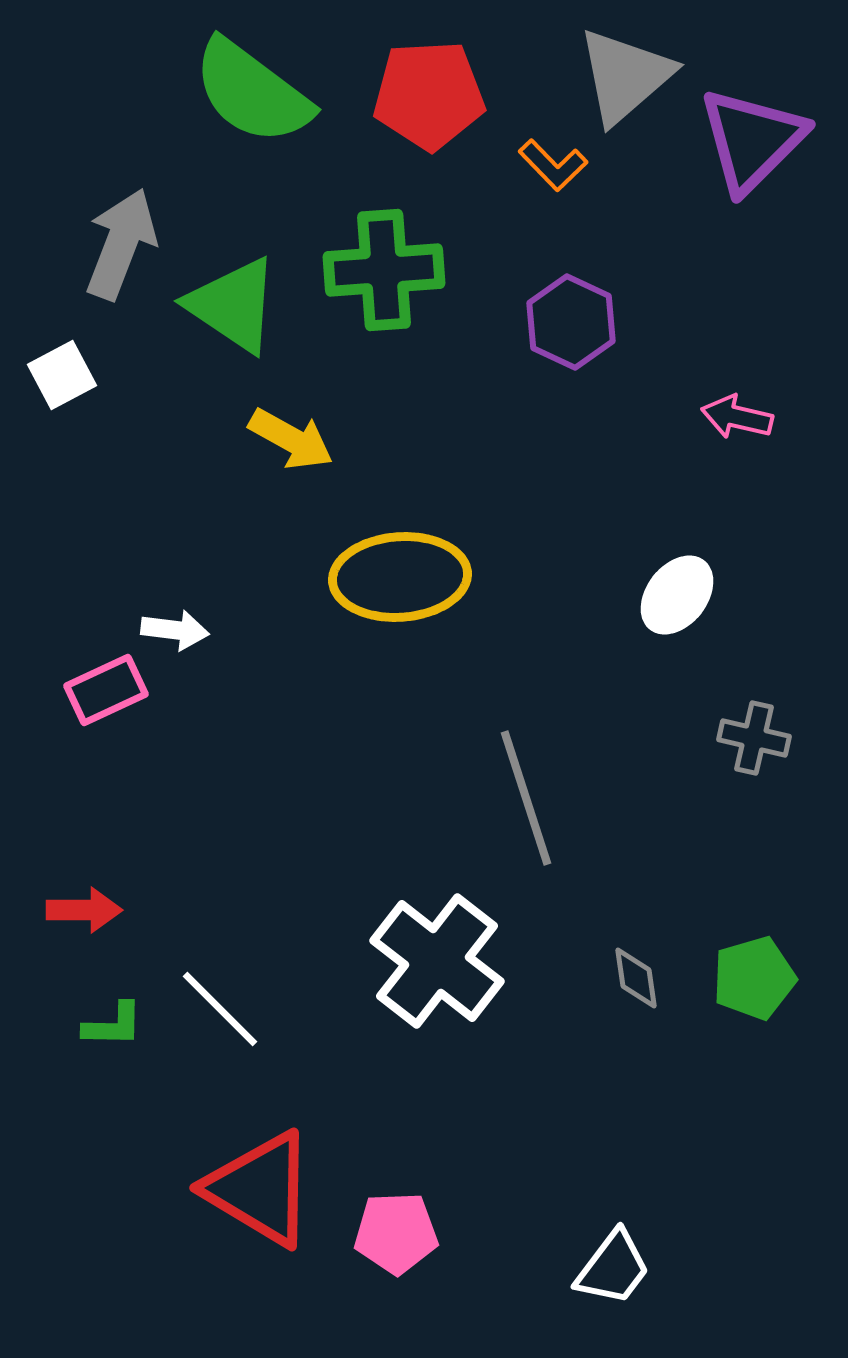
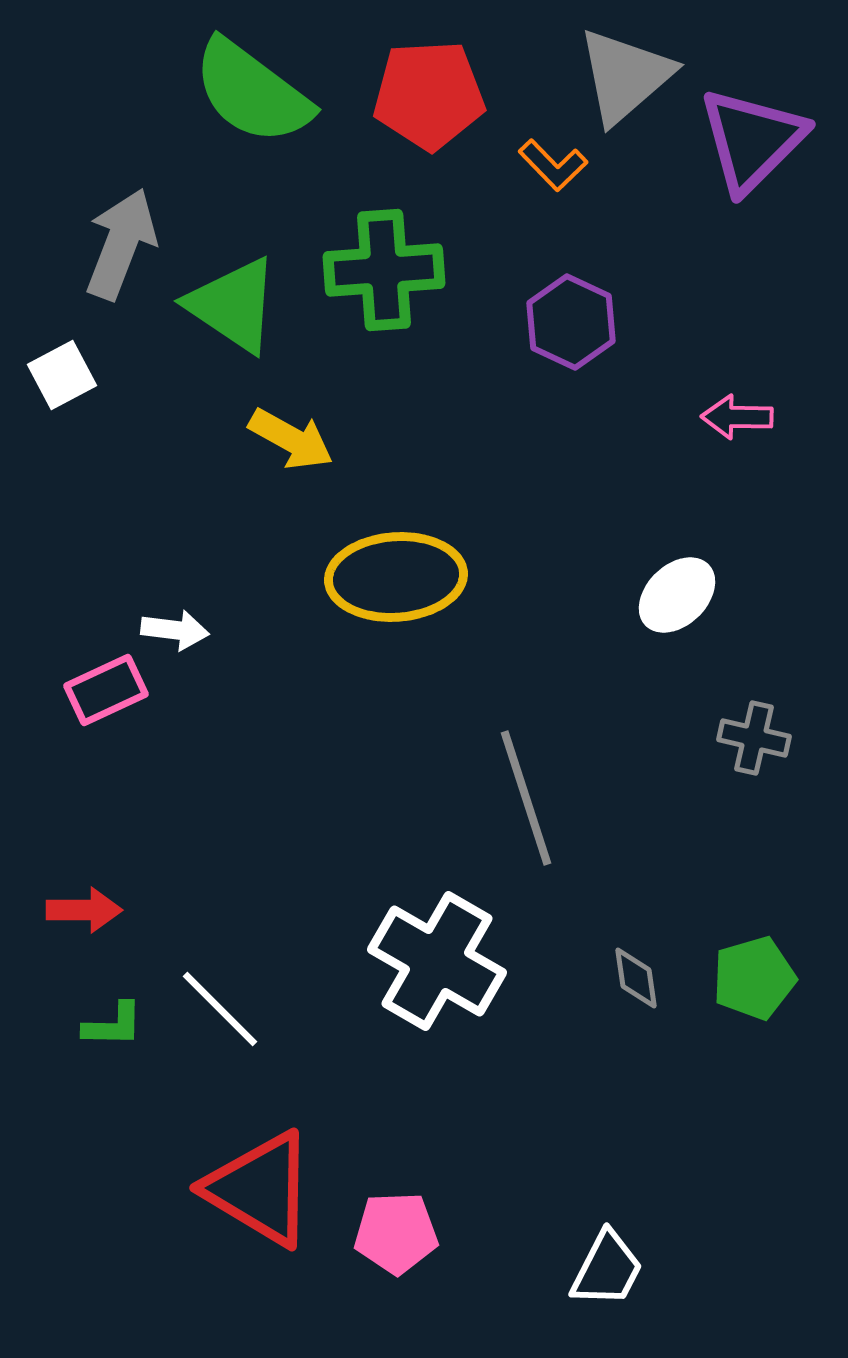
pink arrow: rotated 12 degrees counterclockwise
yellow ellipse: moved 4 px left
white ellipse: rotated 8 degrees clockwise
white cross: rotated 8 degrees counterclockwise
white trapezoid: moved 6 px left, 1 px down; rotated 10 degrees counterclockwise
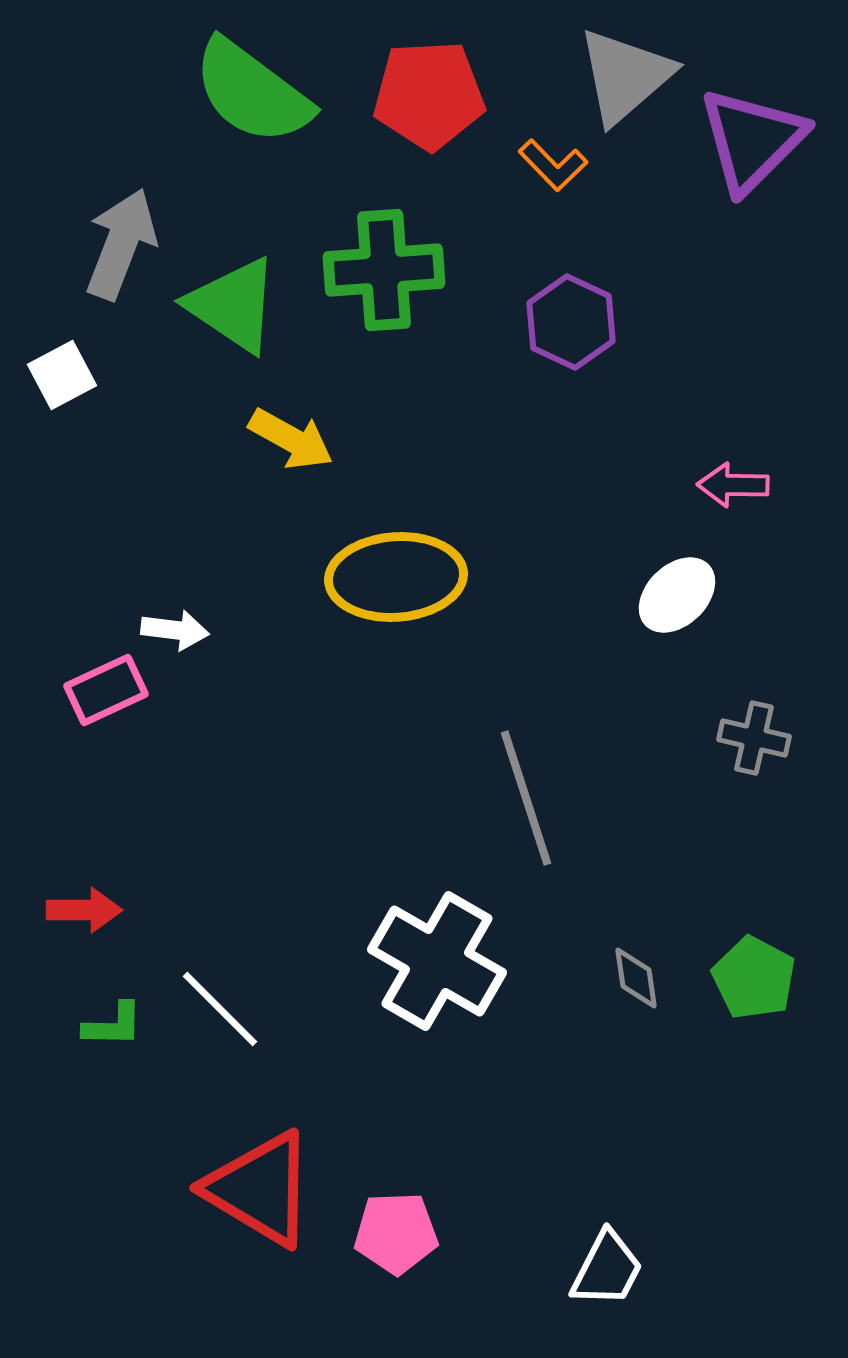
pink arrow: moved 4 px left, 68 px down
green pentagon: rotated 28 degrees counterclockwise
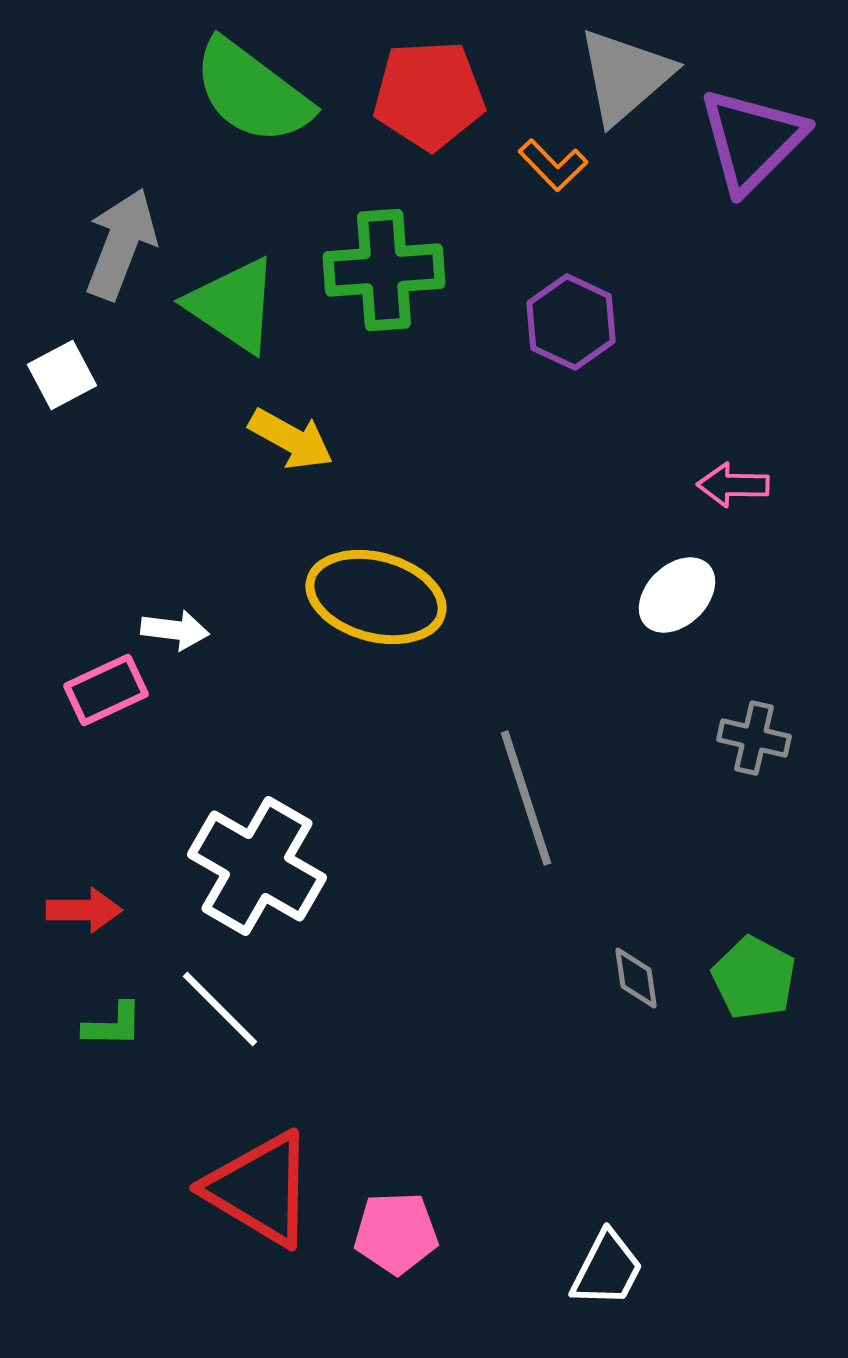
yellow ellipse: moved 20 px left, 20 px down; rotated 19 degrees clockwise
white cross: moved 180 px left, 95 px up
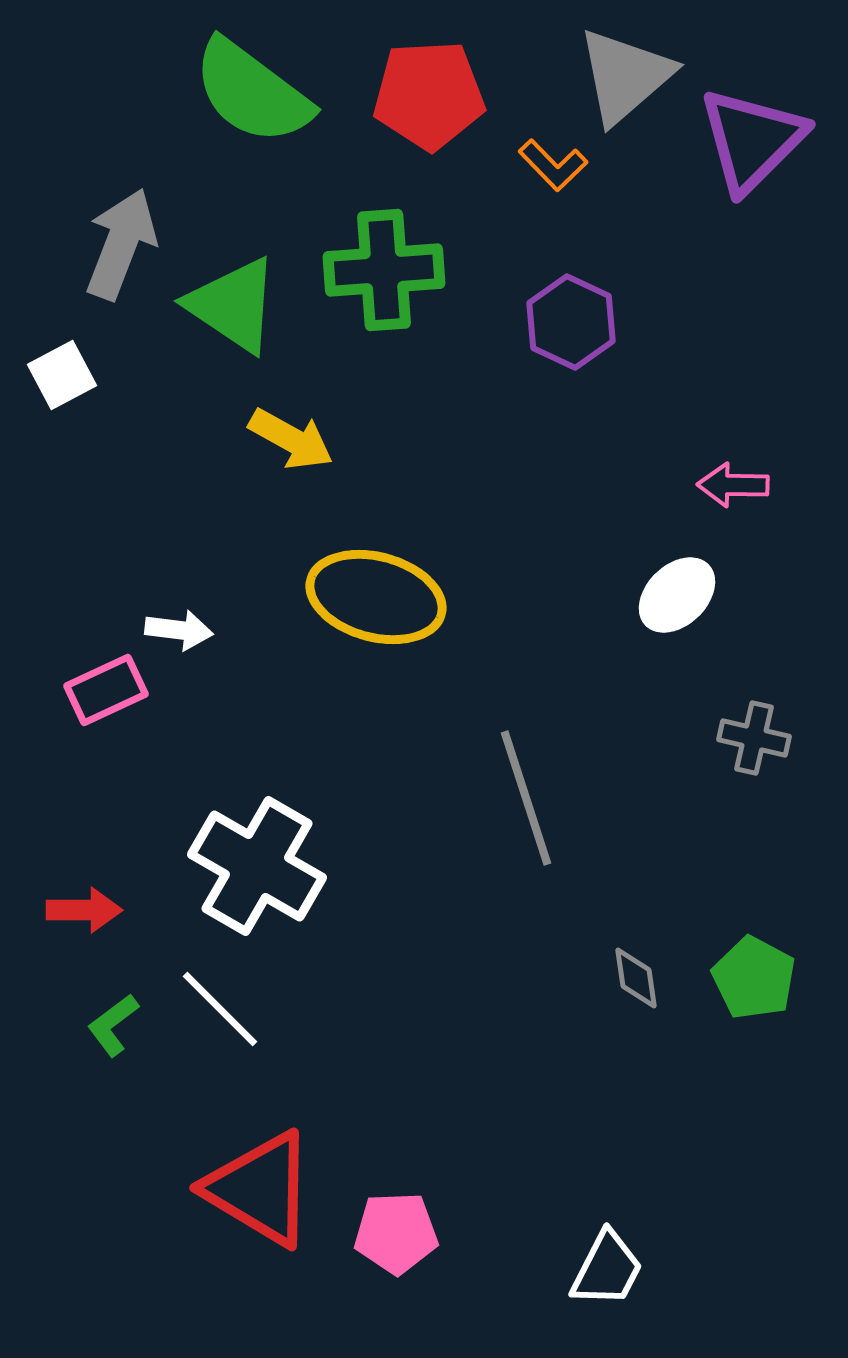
white arrow: moved 4 px right
green L-shape: rotated 142 degrees clockwise
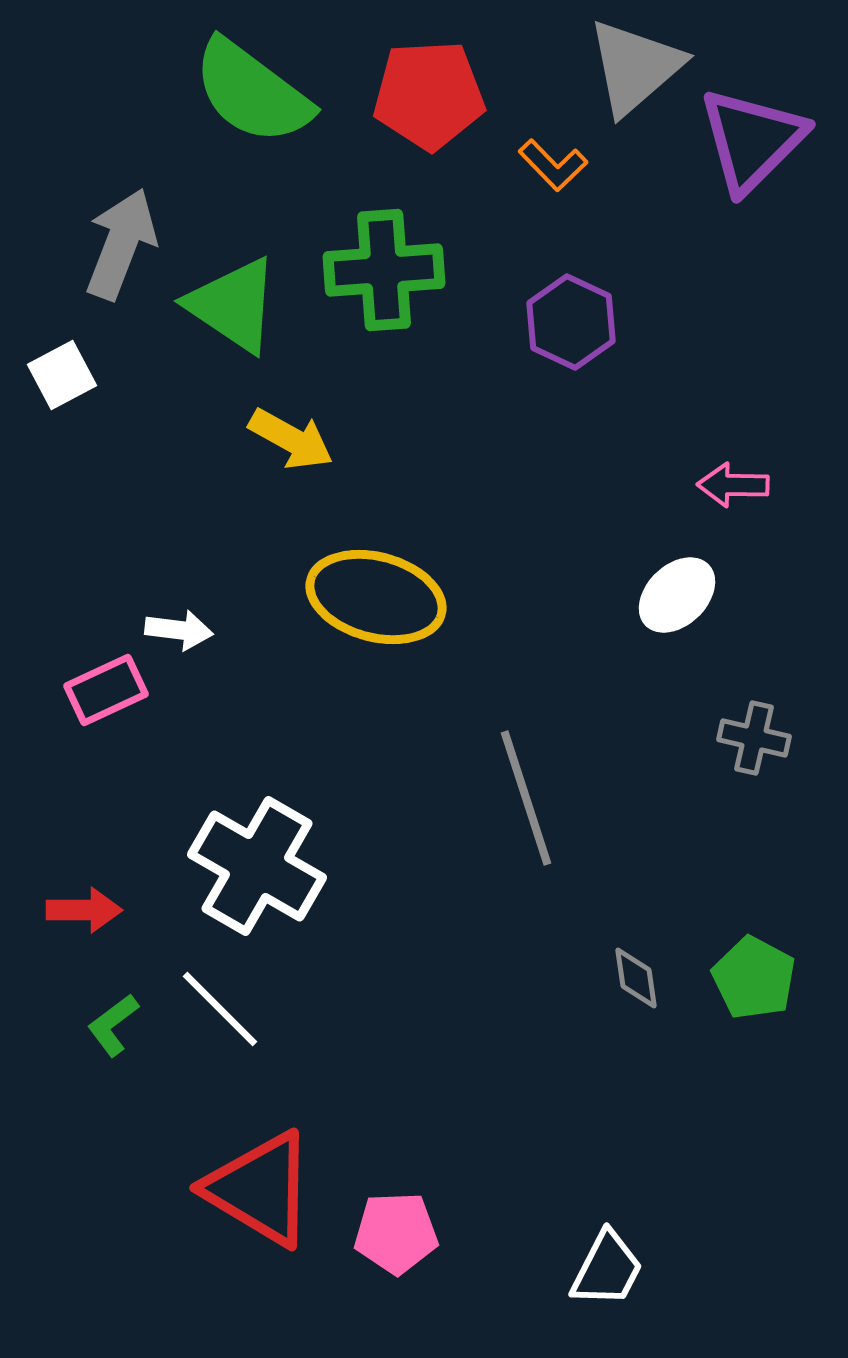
gray triangle: moved 10 px right, 9 px up
